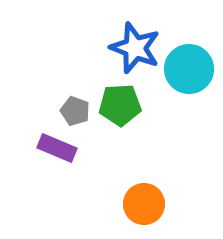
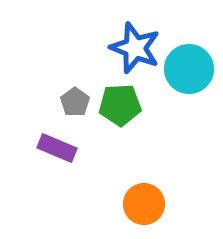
gray pentagon: moved 9 px up; rotated 16 degrees clockwise
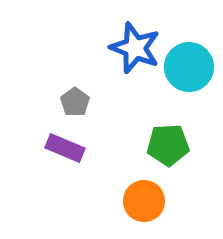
cyan circle: moved 2 px up
green pentagon: moved 48 px right, 40 px down
purple rectangle: moved 8 px right
orange circle: moved 3 px up
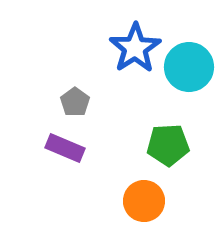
blue star: rotated 18 degrees clockwise
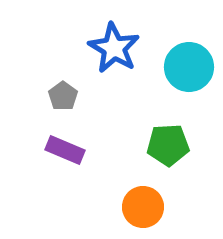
blue star: moved 21 px left; rotated 9 degrees counterclockwise
gray pentagon: moved 12 px left, 6 px up
purple rectangle: moved 2 px down
orange circle: moved 1 px left, 6 px down
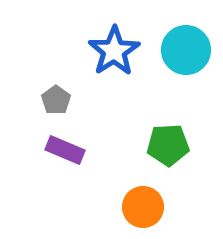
blue star: moved 3 px down; rotated 9 degrees clockwise
cyan circle: moved 3 px left, 17 px up
gray pentagon: moved 7 px left, 4 px down
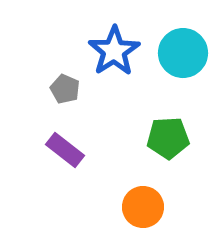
cyan circle: moved 3 px left, 3 px down
gray pentagon: moved 9 px right, 11 px up; rotated 12 degrees counterclockwise
green pentagon: moved 7 px up
purple rectangle: rotated 15 degrees clockwise
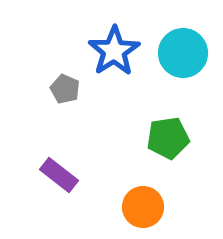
green pentagon: rotated 6 degrees counterclockwise
purple rectangle: moved 6 px left, 25 px down
